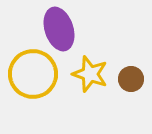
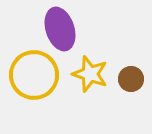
purple ellipse: moved 1 px right
yellow circle: moved 1 px right, 1 px down
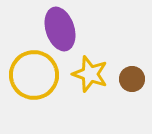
brown circle: moved 1 px right
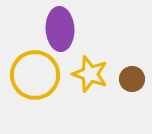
purple ellipse: rotated 15 degrees clockwise
yellow circle: moved 1 px right
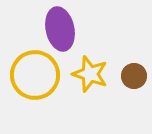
purple ellipse: rotated 9 degrees counterclockwise
brown circle: moved 2 px right, 3 px up
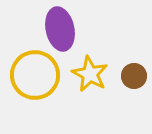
yellow star: rotated 9 degrees clockwise
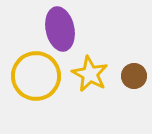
yellow circle: moved 1 px right, 1 px down
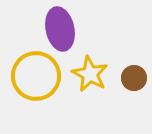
brown circle: moved 2 px down
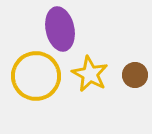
brown circle: moved 1 px right, 3 px up
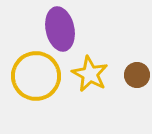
brown circle: moved 2 px right
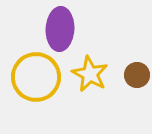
purple ellipse: rotated 15 degrees clockwise
yellow circle: moved 1 px down
